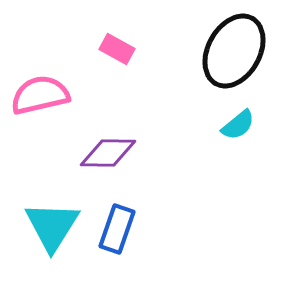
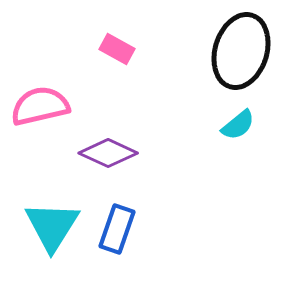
black ellipse: moved 7 px right; rotated 12 degrees counterclockwise
pink semicircle: moved 11 px down
purple diamond: rotated 24 degrees clockwise
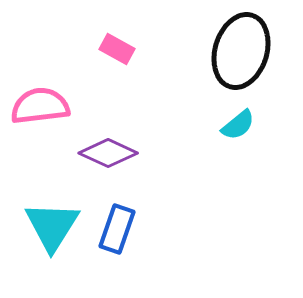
pink semicircle: rotated 6 degrees clockwise
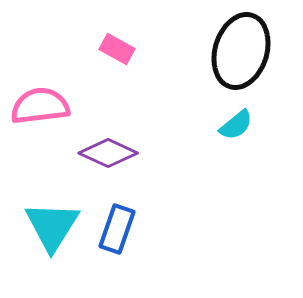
cyan semicircle: moved 2 px left
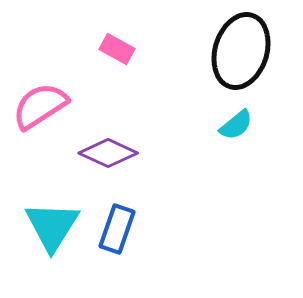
pink semicircle: rotated 26 degrees counterclockwise
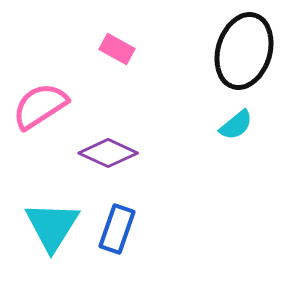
black ellipse: moved 3 px right
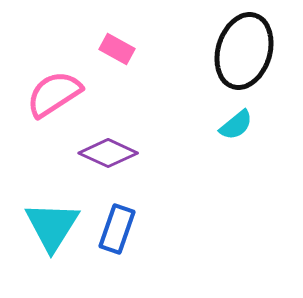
pink semicircle: moved 14 px right, 12 px up
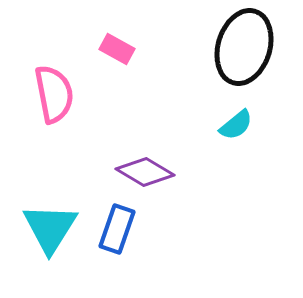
black ellipse: moved 4 px up
pink semicircle: rotated 112 degrees clockwise
purple diamond: moved 37 px right, 19 px down; rotated 6 degrees clockwise
cyan triangle: moved 2 px left, 2 px down
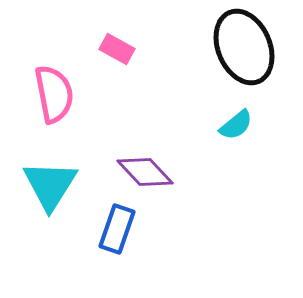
black ellipse: rotated 40 degrees counterclockwise
purple diamond: rotated 16 degrees clockwise
cyan triangle: moved 43 px up
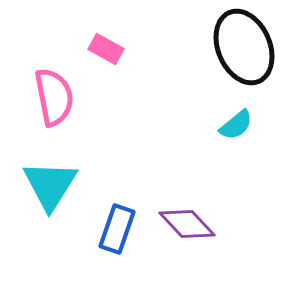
pink rectangle: moved 11 px left
pink semicircle: moved 3 px down
purple diamond: moved 42 px right, 52 px down
